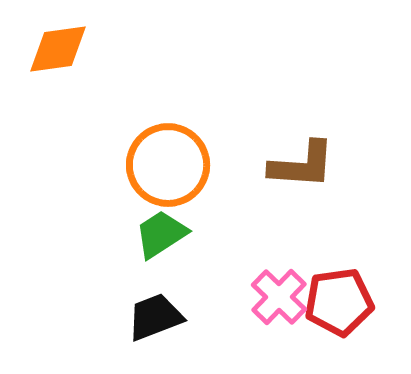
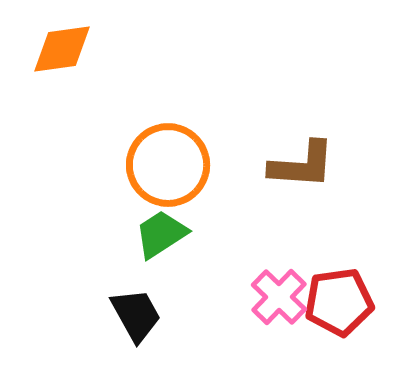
orange diamond: moved 4 px right
black trapezoid: moved 19 px left, 2 px up; rotated 82 degrees clockwise
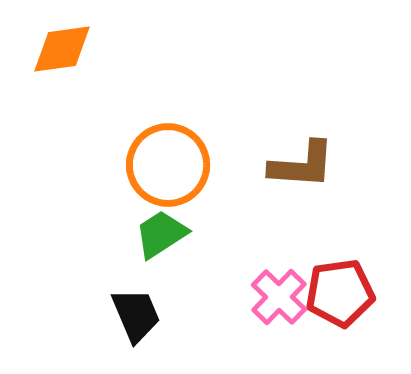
red pentagon: moved 1 px right, 9 px up
black trapezoid: rotated 6 degrees clockwise
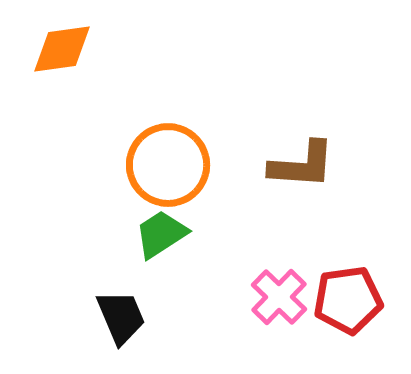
red pentagon: moved 8 px right, 7 px down
black trapezoid: moved 15 px left, 2 px down
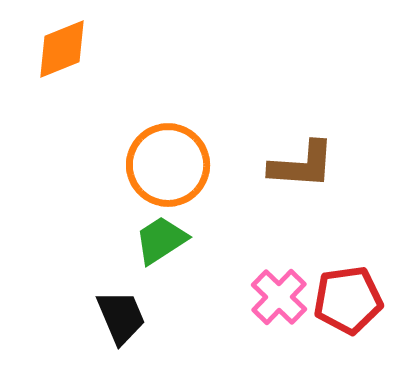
orange diamond: rotated 14 degrees counterclockwise
green trapezoid: moved 6 px down
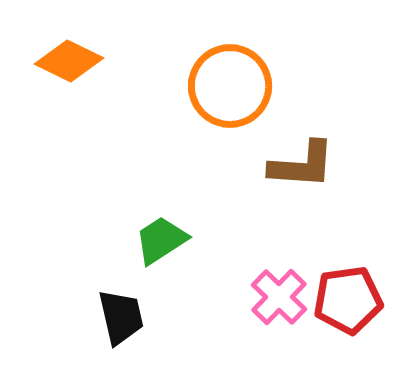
orange diamond: moved 7 px right, 12 px down; rotated 48 degrees clockwise
orange circle: moved 62 px right, 79 px up
black trapezoid: rotated 10 degrees clockwise
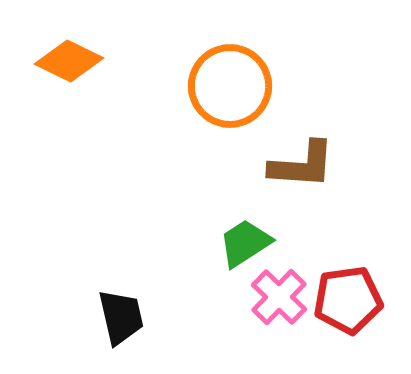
green trapezoid: moved 84 px right, 3 px down
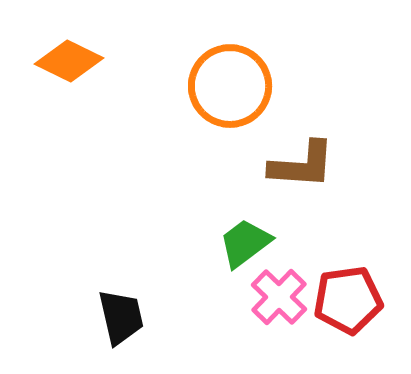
green trapezoid: rotated 4 degrees counterclockwise
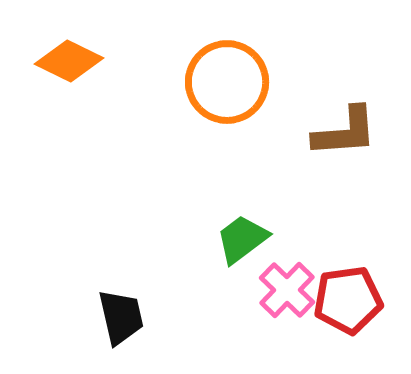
orange circle: moved 3 px left, 4 px up
brown L-shape: moved 43 px right, 33 px up; rotated 8 degrees counterclockwise
green trapezoid: moved 3 px left, 4 px up
pink cross: moved 8 px right, 7 px up
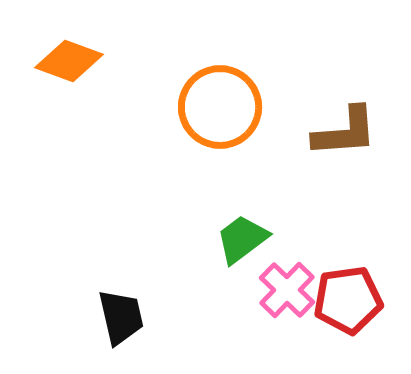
orange diamond: rotated 6 degrees counterclockwise
orange circle: moved 7 px left, 25 px down
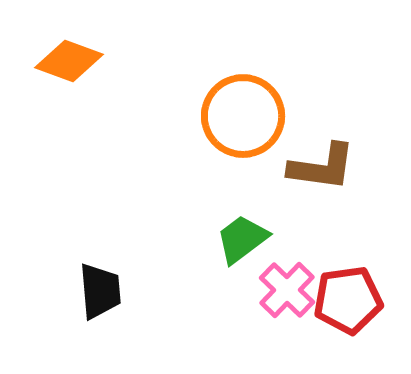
orange circle: moved 23 px right, 9 px down
brown L-shape: moved 23 px left, 35 px down; rotated 12 degrees clockwise
black trapezoid: moved 21 px left, 26 px up; rotated 8 degrees clockwise
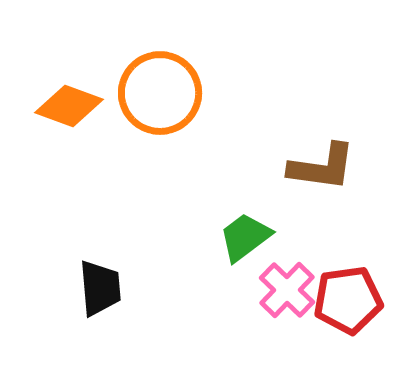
orange diamond: moved 45 px down
orange circle: moved 83 px left, 23 px up
green trapezoid: moved 3 px right, 2 px up
black trapezoid: moved 3 px up
